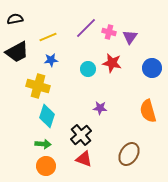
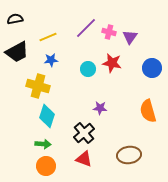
black cross: moved 3 px right, 2 px up
brown ellipse: moved 1 px down; rotated 50 degrees clockwise
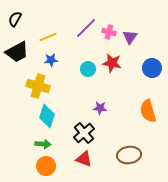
black semicircle: rotated 49 degrees counterclockwise
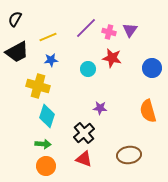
purple triangle: moved 7 px up
red star: moved 5 px up
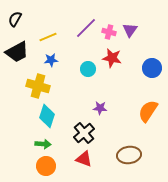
orange semicircle: rotated 50 degrees clockwise
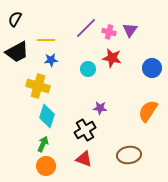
yellow line: moved 2 px left, 3 px down; rotated 24 degrees clockwise
black cross: moved 1 px right, 3 px up; rotated 10 degrees clockwise
green arrow: rotated 70 degrees counterclockwise
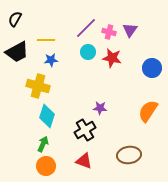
cyan circle: moved 17 px up
red triangle: moved 2 px down
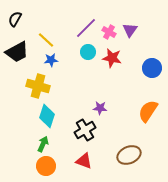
pink cross: rotated 16 degrees clockwise
yellow line: rotated 42 degrees clockwise
brown ellipse: rotated 15 degrees counterclockwise
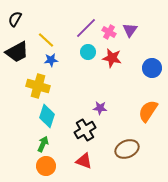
brown ellipse: moved 2 px left, 6 px up
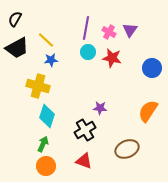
purple line: rotated 35 degrees counterclockwise
black trapezoid: moved 4 px up
